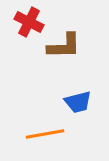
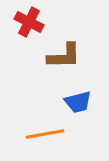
brown L-shape: moved 10 px down
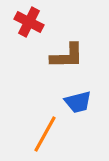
brown L-shape: moved 3 px right
orange line: rotated 51 degrees counterclockwise
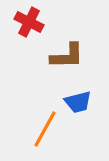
orange line: moved 5 px up
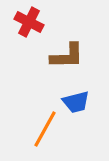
blue trapezoid: moved 2 px left
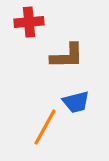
red cross: rotated 32 degrees counterclockwise
orange line: moved 2 px up
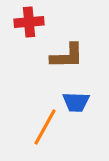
blue trapezoid: rotated 16 degrees clockwise
